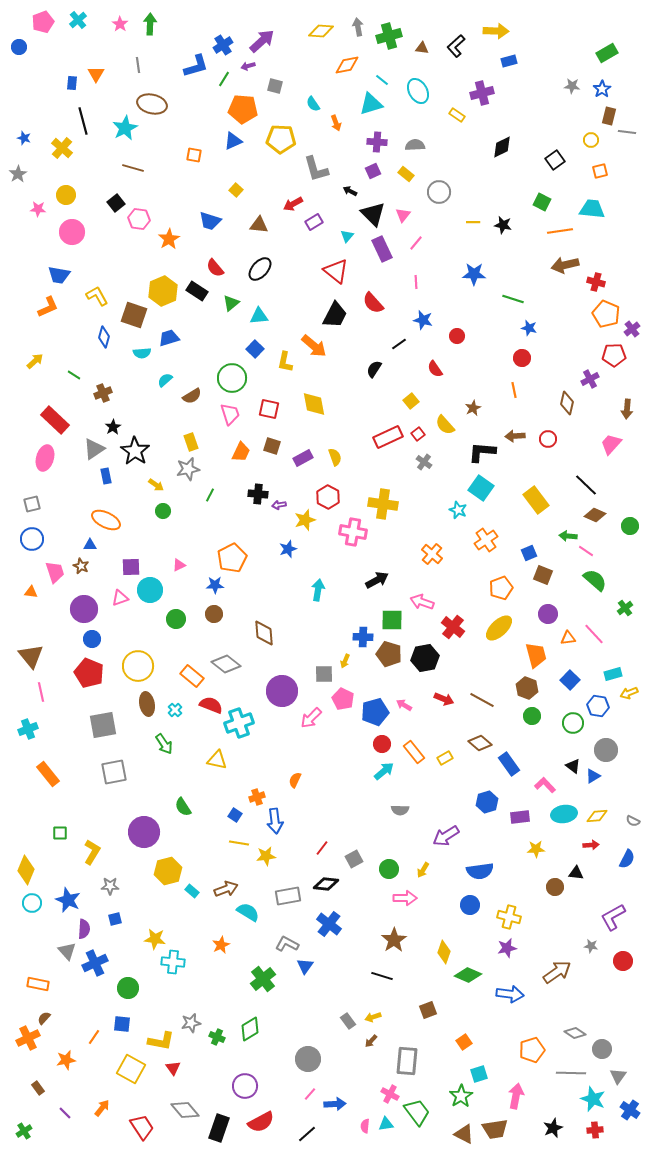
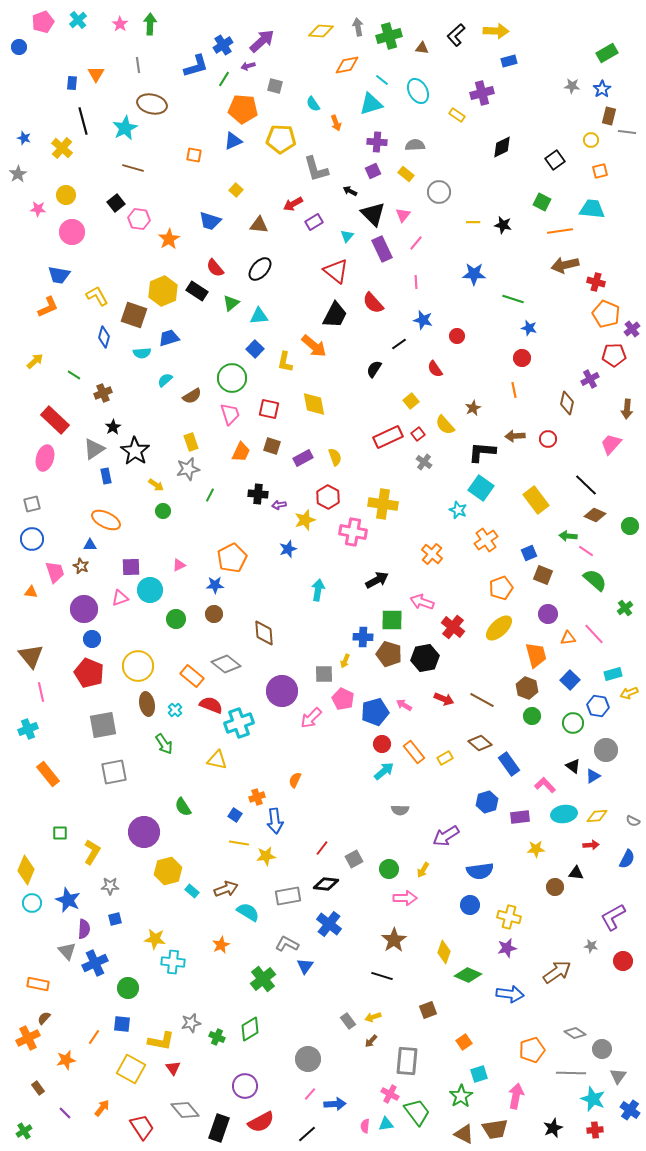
black L-shape at (456, 46): moved 11 px up
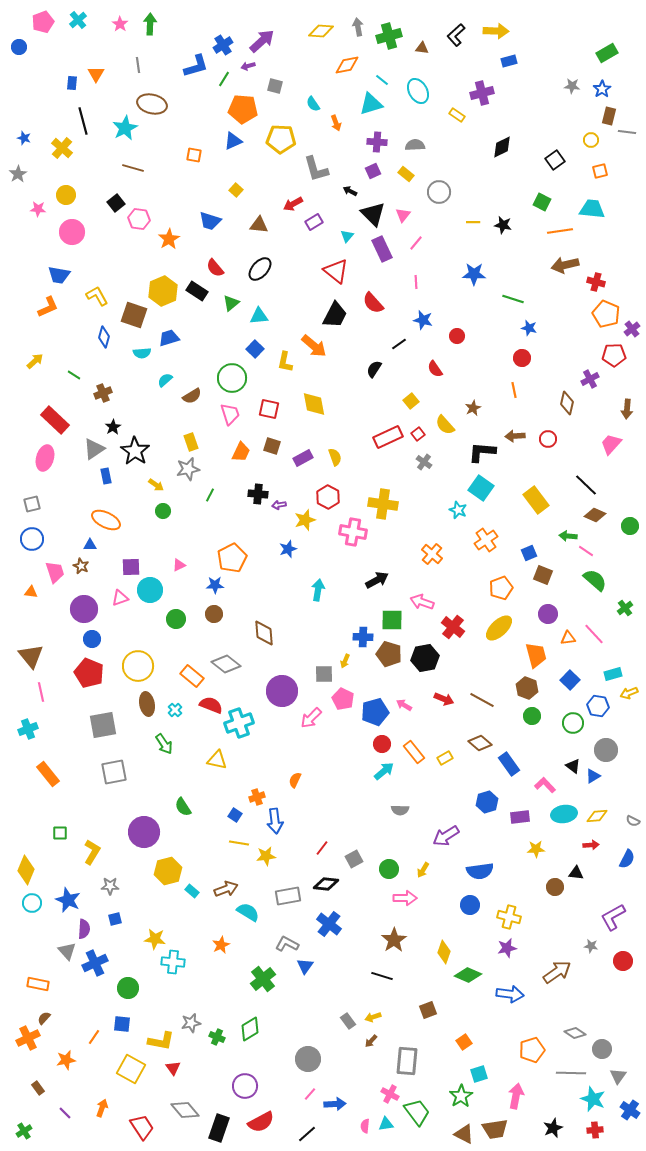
orange arrow at (102, 1108): rotated 18 degrees counterclockwise
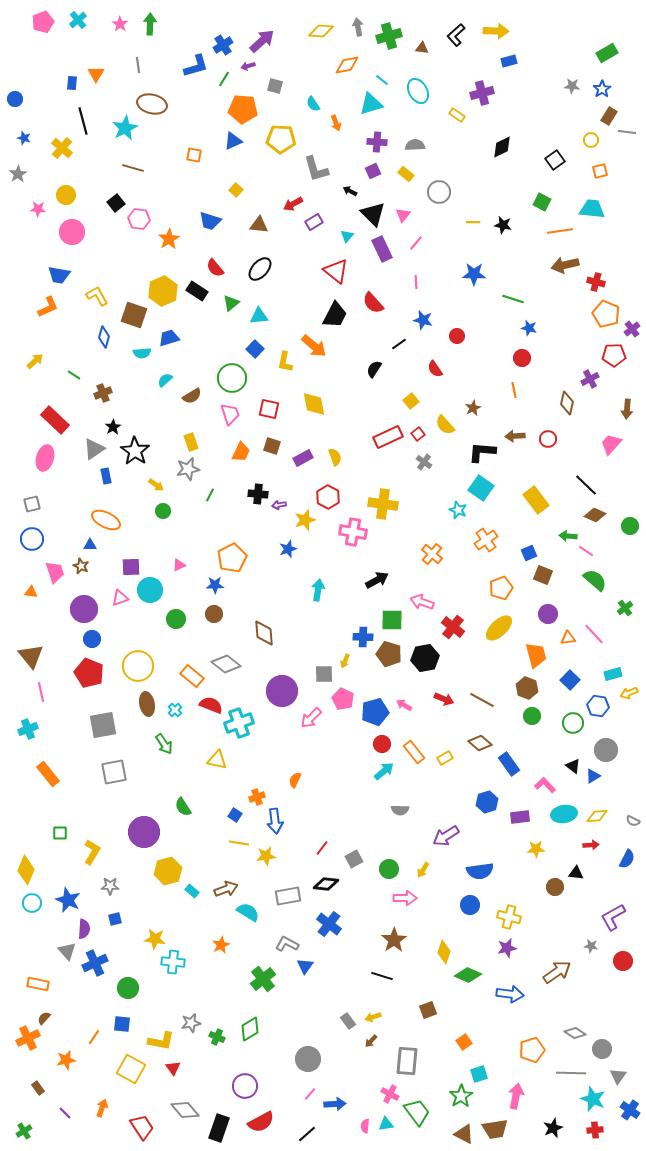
blue circle at (19, 47): moved 4 px left, 52 px down
brown rectangle at (609, 116): rotated 18 degrees clockwise
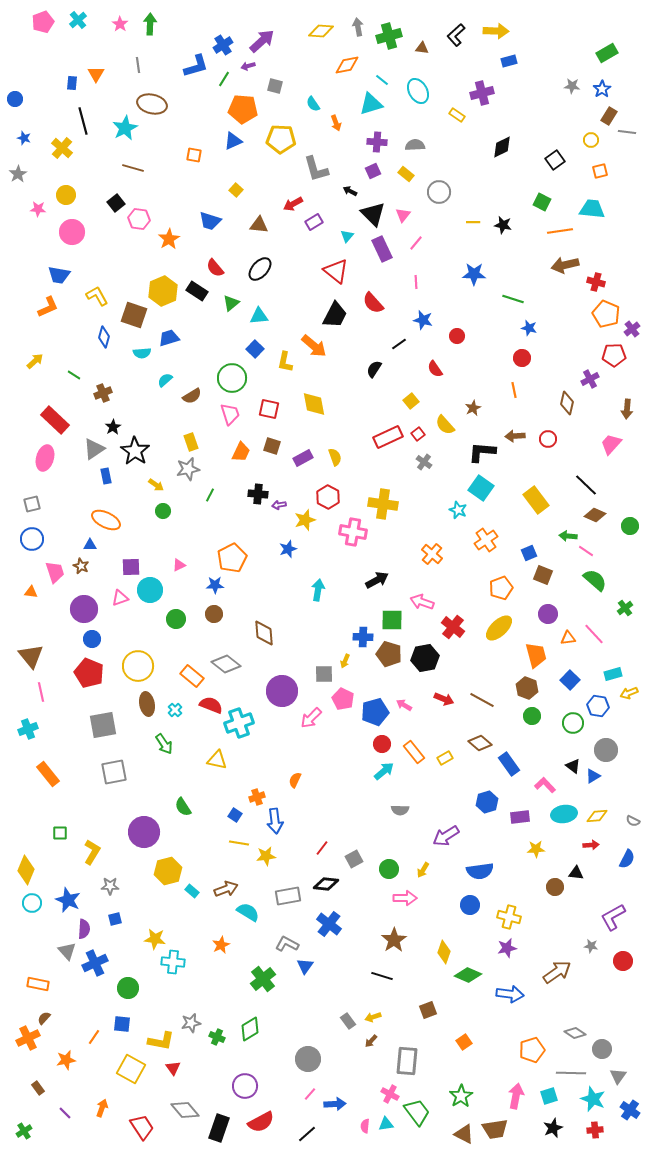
cyan square at (479, 1074): moved 70 px right, 22 px down
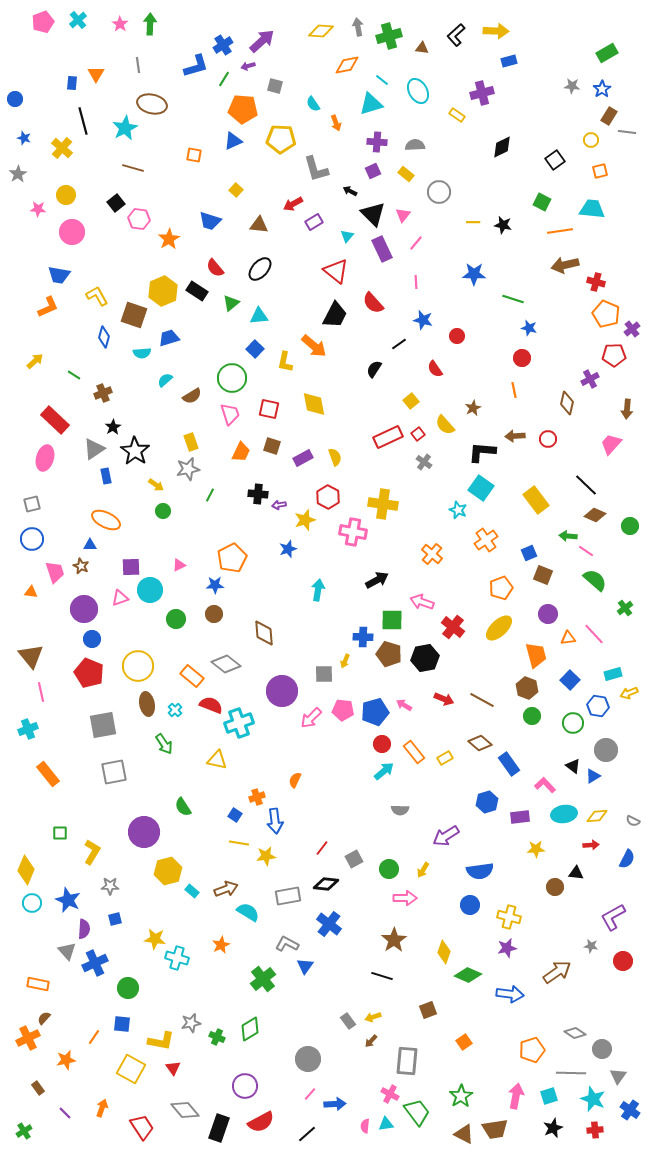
pink pentagon at (343, 699): moved 11 px down; rotated 20 degrees counterclockwise
cyan cross at (173, 962): moved 4 px right, 4 px up; rotated 10 degrees clockwise
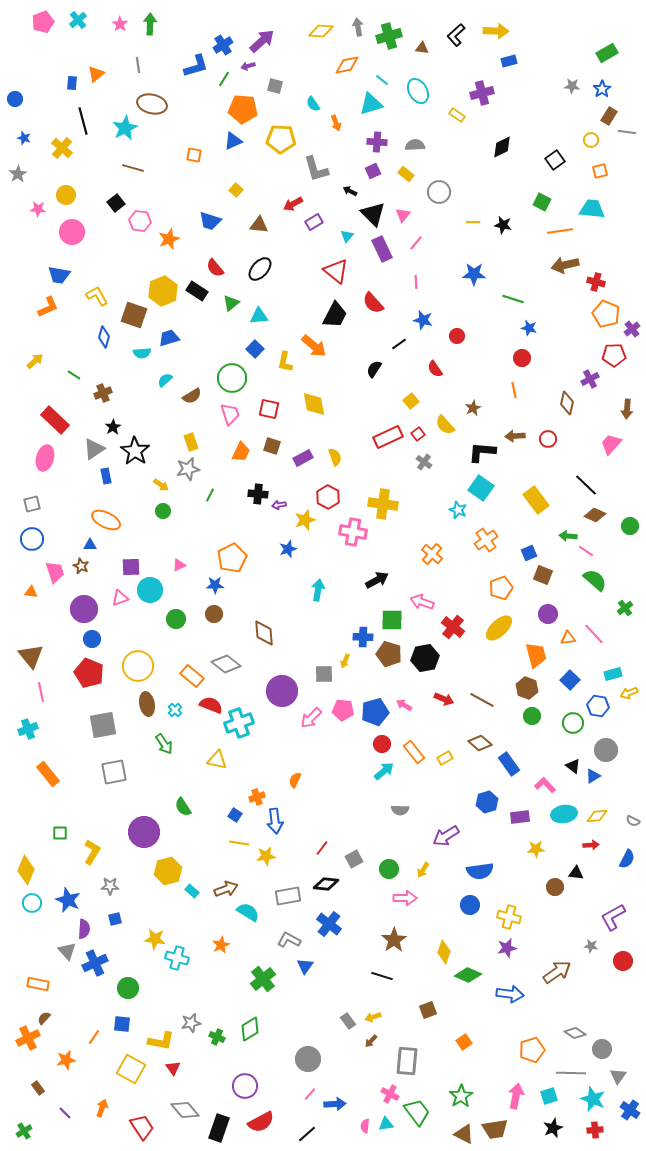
orange triangle at (96, 74): rotated 18 degrees clockwise
pink hexagon at (139, 219): moved 1 px right, 2 px down
orange star at (169, 239): rotated 10 degrees clockwise
yellow arrow at (156, 485): moved 5 px right
gray L-shape at (287, 944): moved 2 px right, 4 px up
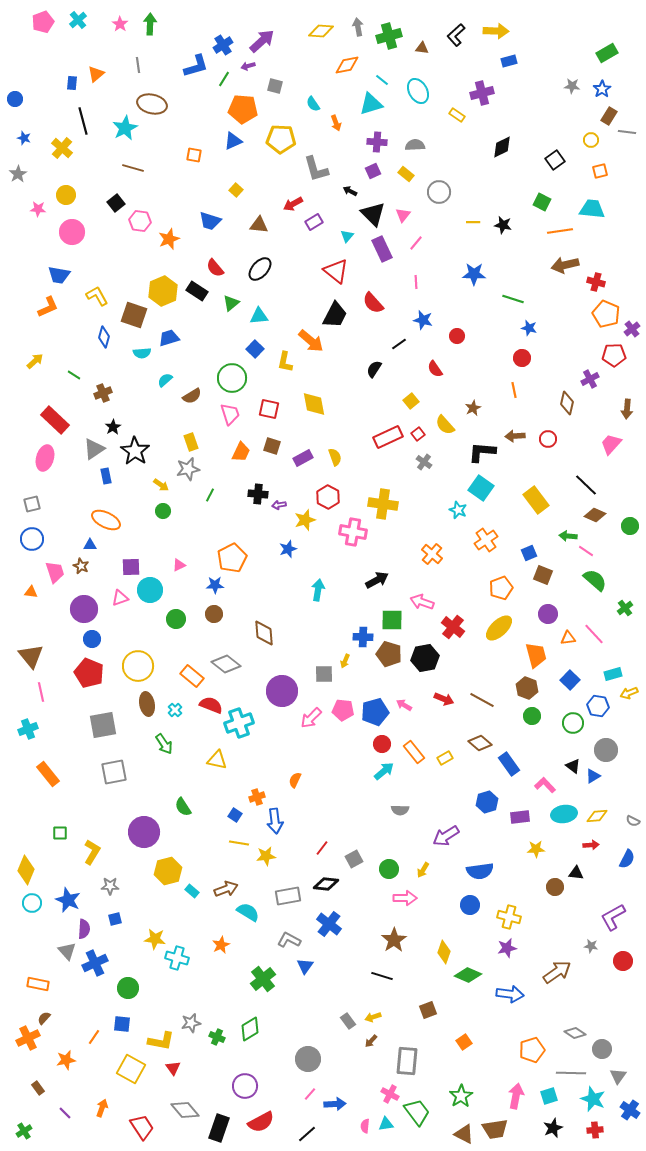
orange arrow at (314, 346): moved 3 px left, 5 px up
